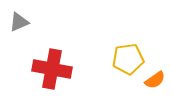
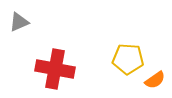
yellow pentagon: rotated 12 degrees clockwise
red cross: moved 3 px right
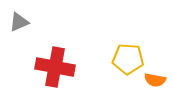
red cross: moved 2 px up
orange semicircle: rotated 45 degrees clockwise
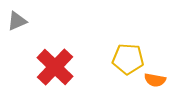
gray triangle: moved 2 px left, 1 px up
red cross: rotated 33 degrees clockwise
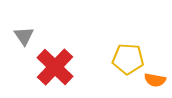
gray triangle: moved 7 px right, 15 px down; rotated 40 degrees counterclockwise
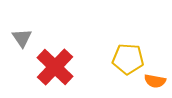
gray triangle: moved 2 px left, 2 px down
orange semicircle: moved 1 px down
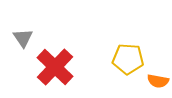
gray triangle: moved 1 px right
orange semicircle: moved 3 px right
